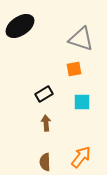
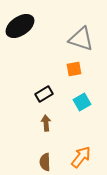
cyan square: rotated 30 degrees counterclockwise
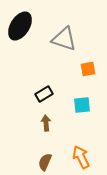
black ellipse: rotated 24 degrees counterclockwise
gray triangle: moved 17 px left
orange square: moved 14 px right
cyan square: moved 3 px down; rotated 24 degrees clockwise
orange arrow: rotated 65 degrees counterclockwise
brown semicircle: rotated 24 degrees clockwise
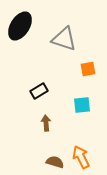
black rectangle: moved 5 px left, 3 px up
brown semicircle: moved 10 px right; rotated 84 degrees clockwise
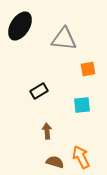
gray triangle: rotated 12 degrees counterclockwise
brown arrow: moved 1 px right, 8 px down
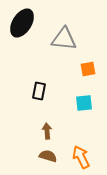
black ellipse: moved 2 px right, 3 px up
black rectangle: rotated 48 degrees counterclockwise
cyan square: moved 2 px right, 2 px up
brown semicircle: moved 7 px left, 6 px up
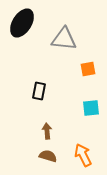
cyan square: moved 7 px right, 5 px down
orange arrow: moved 2 px right, 2 px up
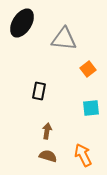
orange square: rotated 28 degrees counterclockwise
brown arrow: rotated 14 degrees clockwise
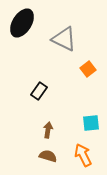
gray triangle: rotated 20 degrees clockwise
black rectangle: rotated 24 degrees clockwise
cyan square: moved 15 px down
brown arrow: moved 1 px right, 1 px up
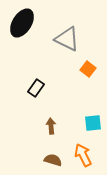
gray triangle: moved 3 px right
orange square: rotated 14 degrees counterclockwise
black rectangle: moved 3 px left, 3 px up
cyan square: moved 2 px right
brown arrow: moved 3 px right, 4 px up; rotated 14 degrees counterclockwise
brown semicircle: moved 5 px right, 4 px down
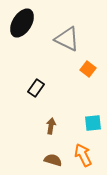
brown arrow: rotated 14 degrees clockwise
